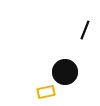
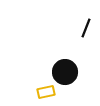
black line: moved 1 px right, 2 px up
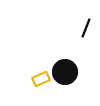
yellow rectangle: moved 5 px left, 13 px up; rotated 12 degrees counterclockwise
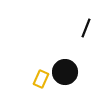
yellow rectangle: rotated 42 degrees counterclockwise
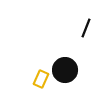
black circle: moved 2 px up
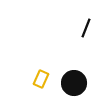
black circle: moved 9 px right, 13 px down
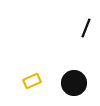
yellow rectangle: moved 9 px left, 2 px down; rotated 42 degrees clockwise
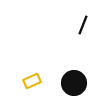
black line: moved 3 px left, 3 px up
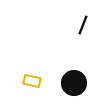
yellow rectangle: rotated 36 degrees clockwise
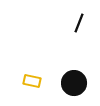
black line: moved 4 px left, 2 px up
